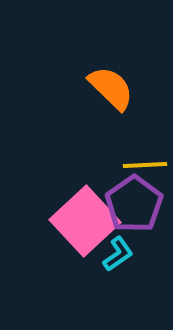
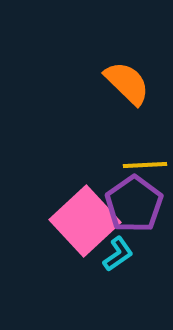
orange semicircle: moved 16 px right, 5 px up
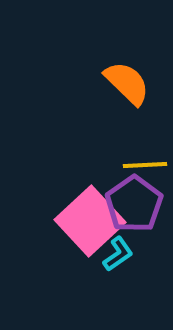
pink square: moved 5 px right
